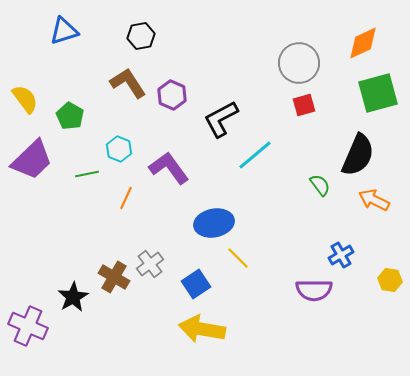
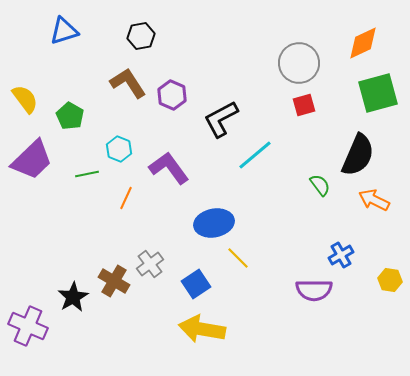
brown cross: moved 4 px down
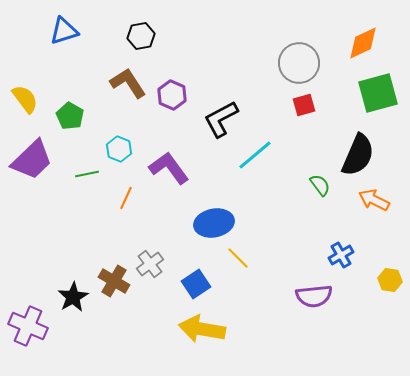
purple semicircle: moved 6 px down; rotated 6 degrees counterclockwise
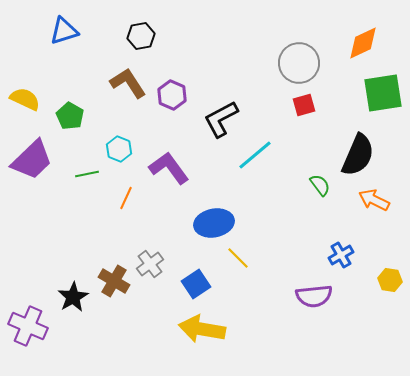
green square: moved 5 px right; rotated 6 degrees clockwise
yellow semicircle: rotated 28 degrees counterclockwise
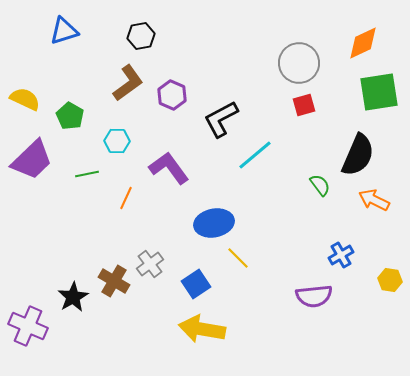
brown L-shape: rotated 87 degrees clockwise
green square: moved 4 px left, 1 px up
cyan hexagon: moved 2 px left, 8 px up; rotated 20 degrees counterclockwise
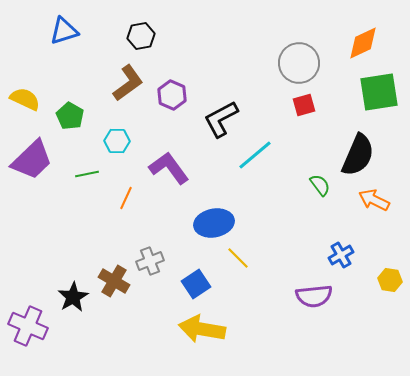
gray cross: moved 3 px up; rotated 16 degrees clockwise
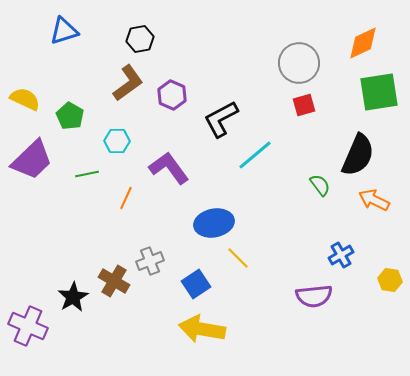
black hexagon: moved 1 px left, 3 px down
